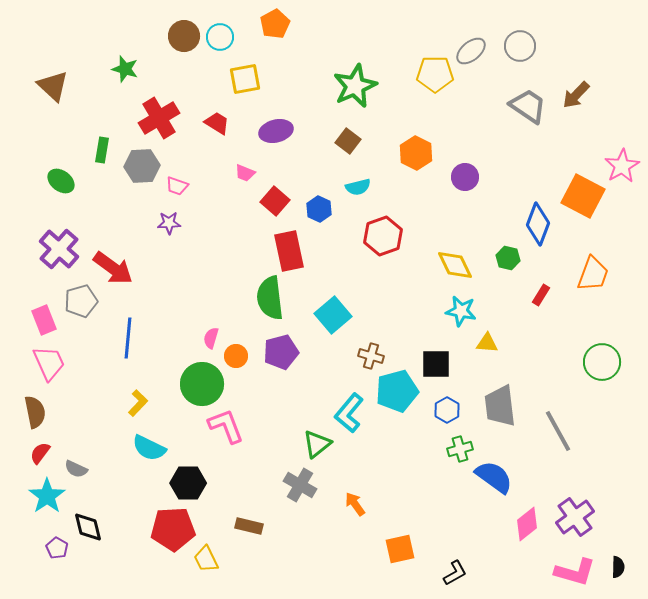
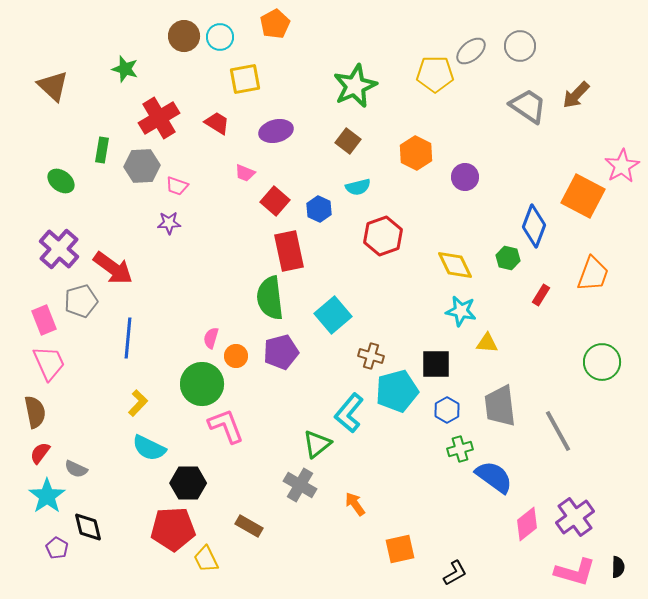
blue diamond at (538, 224): moved 4 px left, 2 px down
brown rectangle at (249, 526): rotated 16 degrees clockwise
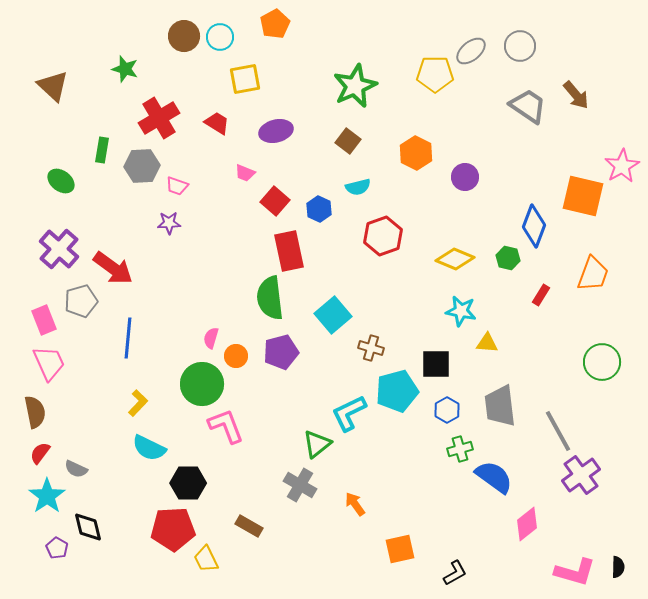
brown arrow at (576, 95): rotated 84 degrees counterclockwise
orange square at (583, 196): rotated 15 degrees counterclockwise
yellow diamond at (455, 265): moved 6 px up; rotated 42 degrees counterclockwise
brown cross at (371, 356): moved 8 px up
cyan L-shape at (349, 413): rotated 24 degrees clockwise
purple cross at (575, 517): moved 6 px right, 42 px up
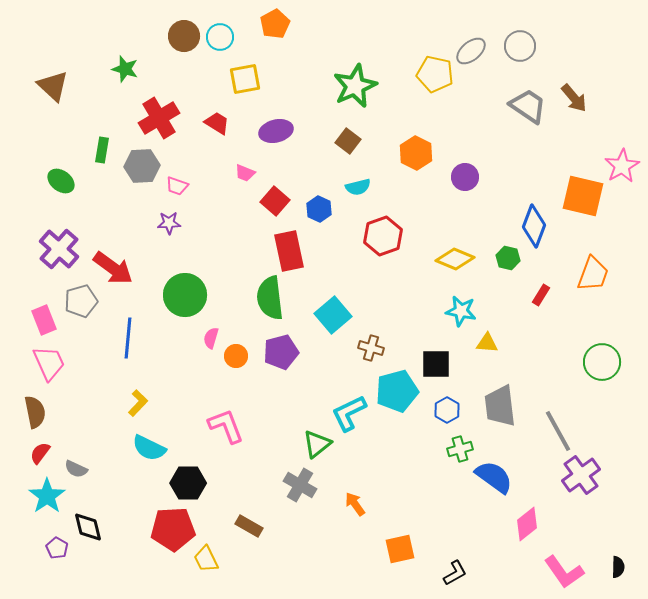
yellow pentagon at (435, 74): rotated 12 degrees clockwise
brown arrow at (576, 95): moved 2 px left, 3 px down
green circle at (202, 384): moved 17 px left, 89 px up
pink L-shape at (575, 572): moved 11 px left; rotated 39 degrees clockwise
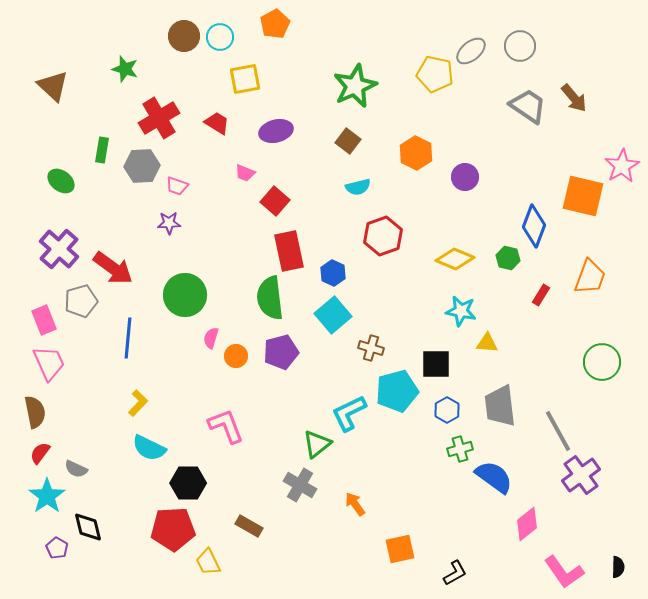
blue hexagon at (319, 209): moved 14 px right, 64 px down
orange trapezoid at (593, 274): moved 3 px left, 3 px down
yellow trapezoid at (206, 559): moved 2 px right, 3 px down
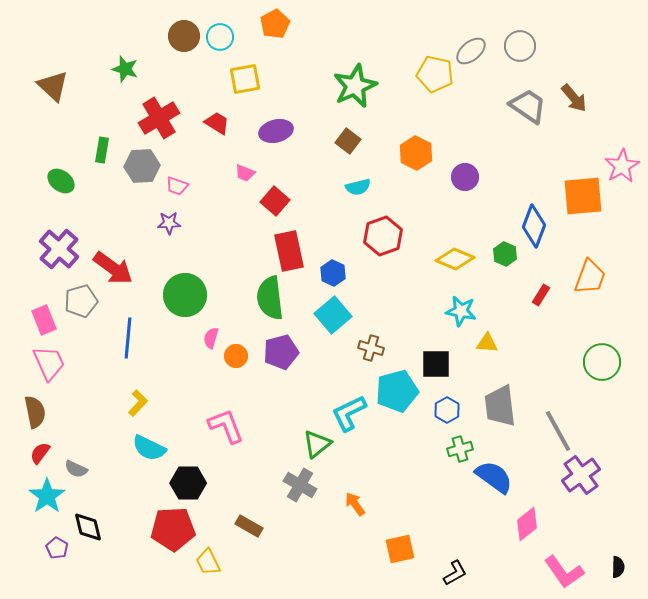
orange square at (583, 196): rotated 18 degrees counterclockwise
green hexagon at (508, 258): moved 3 px left, 4 px up; rotated 10 degrees clockwise
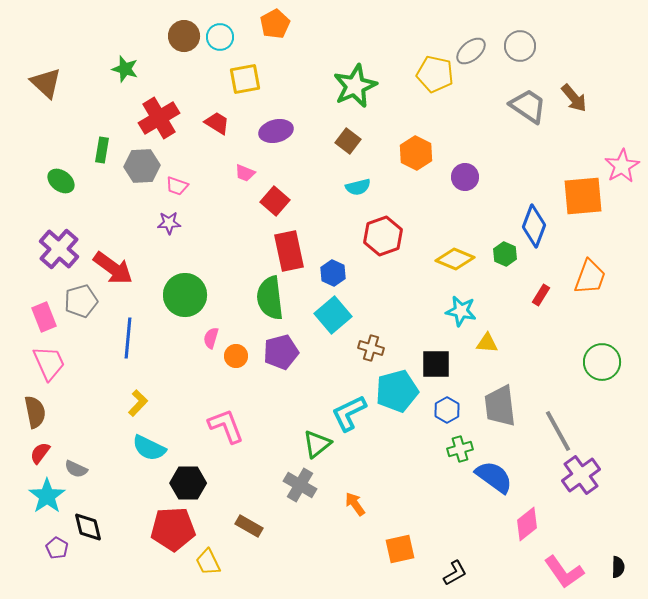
brown triangle at (53, 86): moved 7 px left, 3 px up
pink rectangle at (44, 320): moved 3 px up
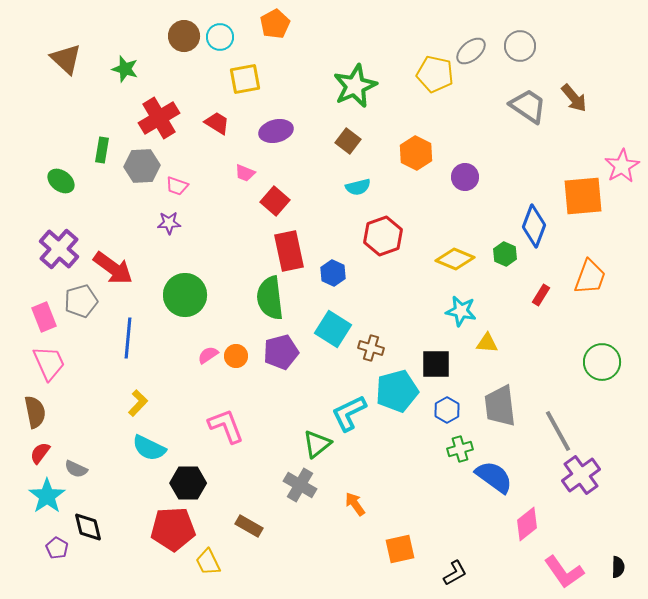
brown triangle at (46, 83): moved 20 px right, 24 px up
cyan square at (333, 315): moved 14 px down; rotated 18 degrees counterclockwise
pink semicircle at (211, 338): moved 3 px left, 17 px down; rotated 40 degrees clockwise
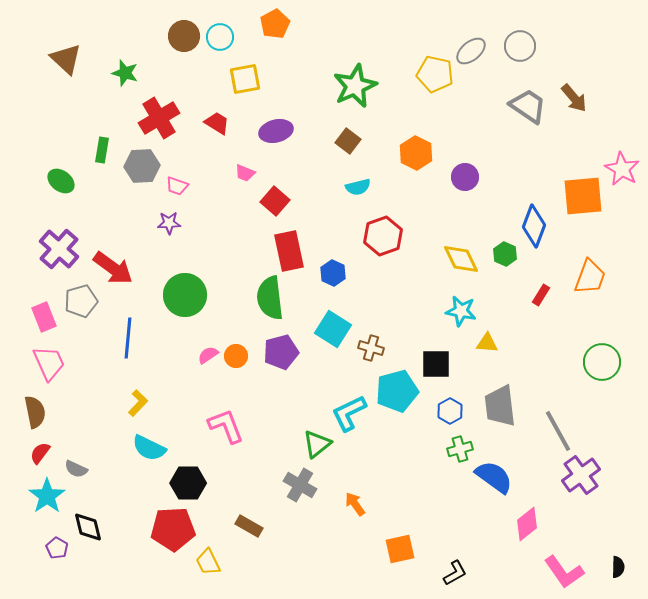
green star at (125, 69): moved 4 px down
pink star at (622, 166): moved 3 px down; rotated 12 degrees counterclockwise
yellow diamond at (455, 259): moved 6 px right; rotated 42 degrees clockwise
blue hexagon at (447, 410): moved 3 px right, 1 px down
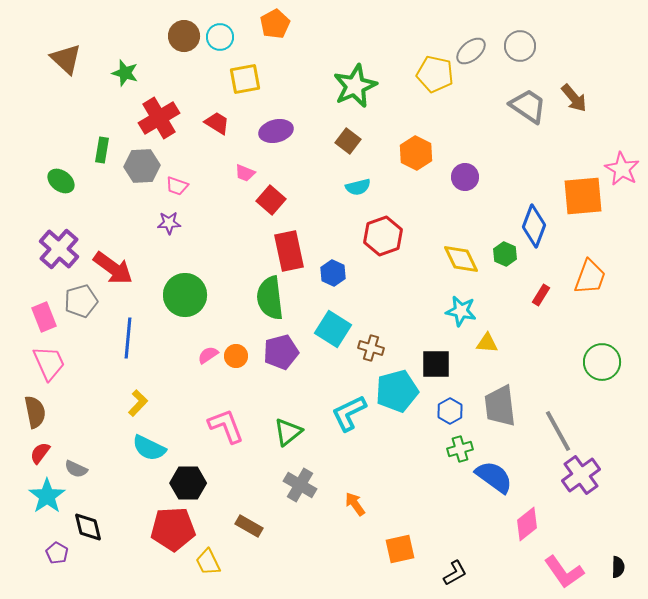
red square at (275, 201): moved 4 px left, 1 px up
green triangle at (317, 444): moved 29 px left, 12 px up
purple pentagon at (57, 548): moved 5 px down
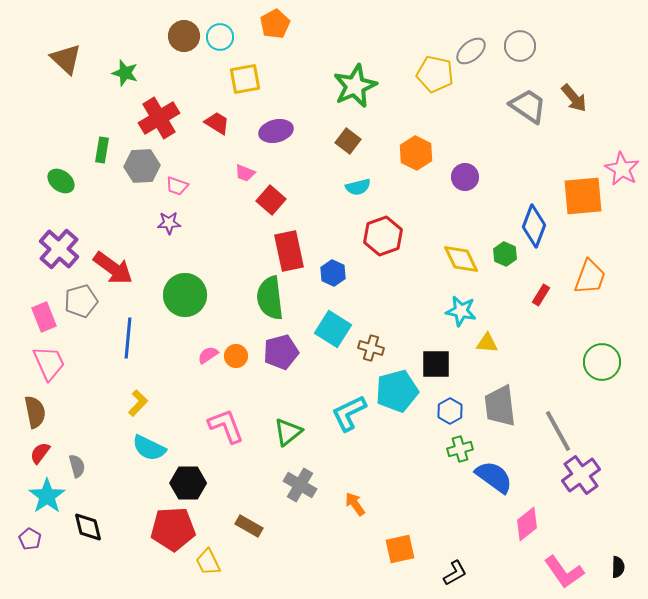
gray semicircle at (76, 469): moved 1 px right, 3 px up; rotated 130 degrees counterclockwise
purple pentagon at (57, 553): moved 27 px left, 14 px up
